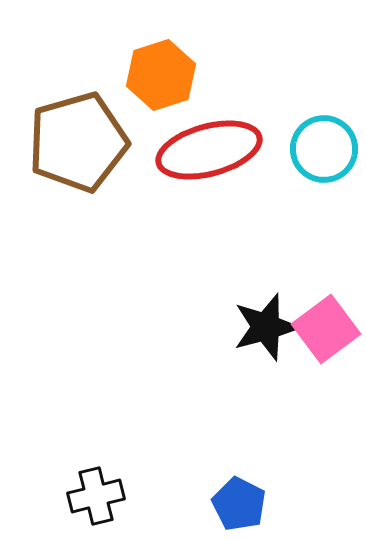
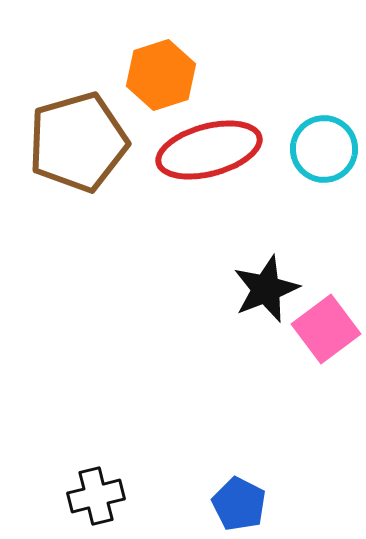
black star: moved 38 px up; rotated 6 degrees counterclockwise
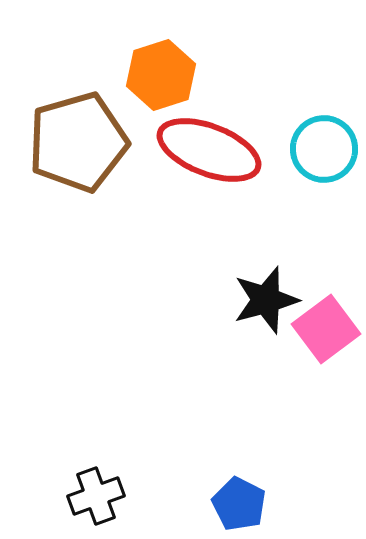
red ellipse: rotated 36 degrees clockwise
black star: moved 11 px down; rotated 6 degrees clockwise
black cross: rotated 6 degrees counterclockwise
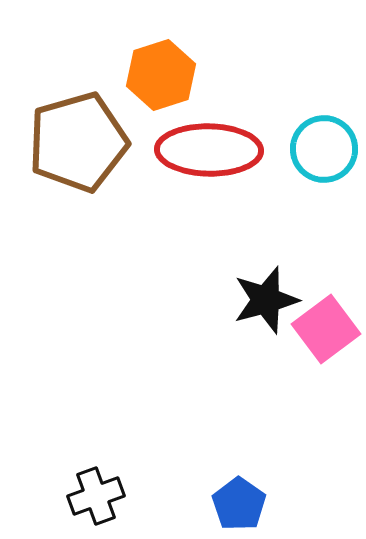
red ellipse: rotated 20 degrees counterclockwise
blue pentagon: rotated 8 degrees clockwise
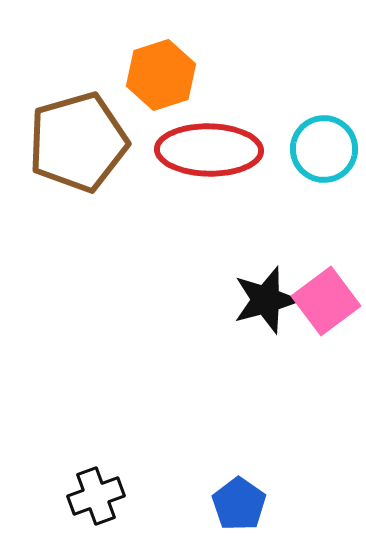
pink square: moved 28 px up
